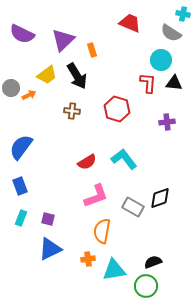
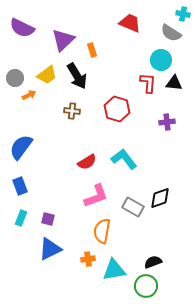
purple semicircle: moved 6 px up
gray circle: moved 4 px right, 10 px up
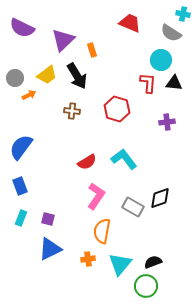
pink L-shape: rotated 36 degrees counterclockwise
cyan triangle: moved 6 px right, 6 px up; rotated 40 degrees counterclockwise
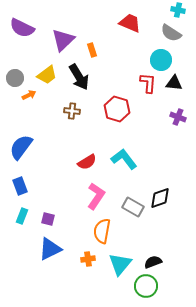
cyan cross: moved 5 px left, 4 px up
black arrow: moved 2 px right, 1 px down
purple cross: moved 11 px right, 5 px up; rotated 28 degrees clockwise
cyan rectangle: moved 1 px right, 2 px up
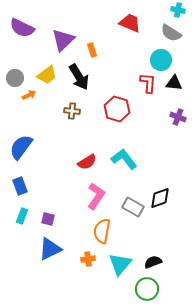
green circle: moved 1 px right, 3 px down
